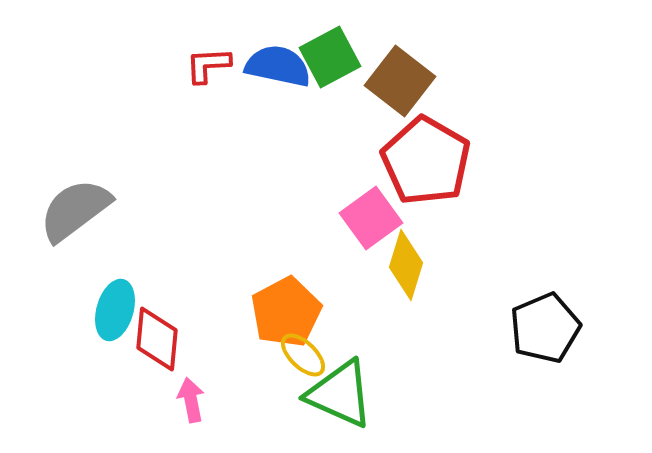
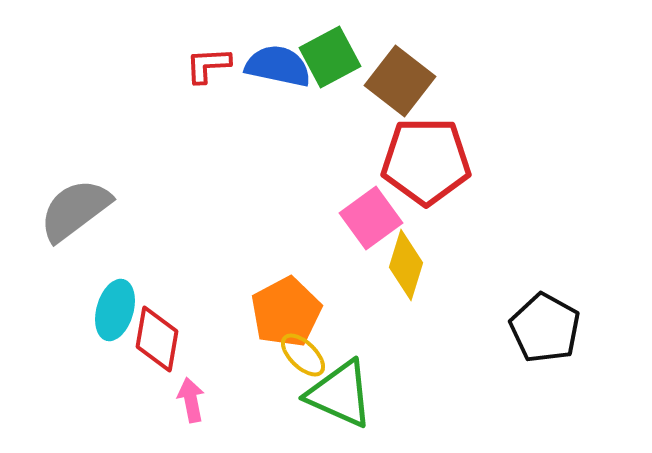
red pentagon: rotated 30 degrees counterclockwise
black pentagon: rotated 20 degrees counterclockwise
red diamond: rotated 4 degrees clockwise
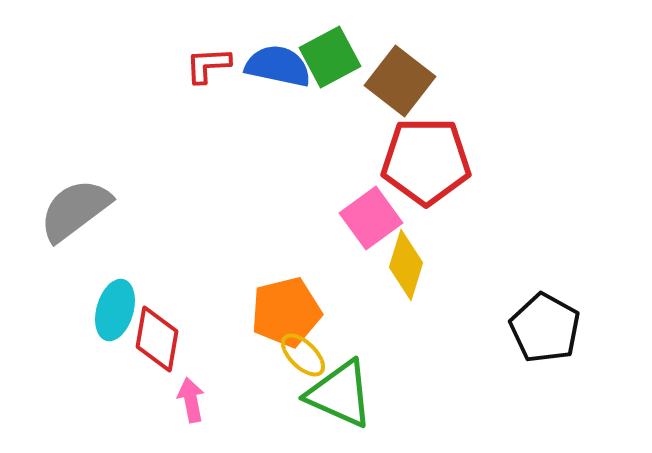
orange pentagon: rotated 14 degrees clockwise
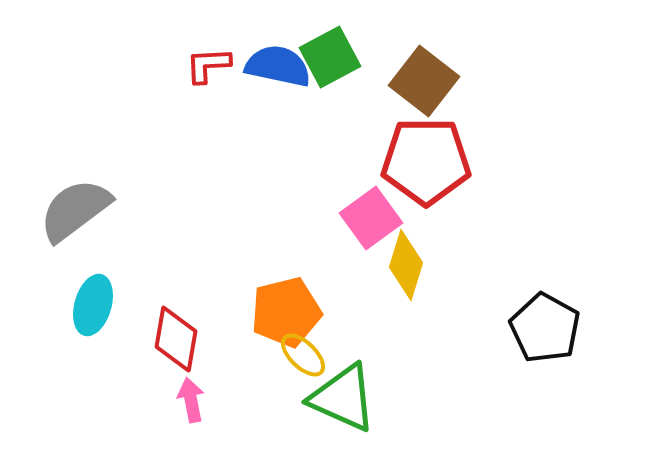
brown square: moved 24 px right
cyan ellipse: moved 22 px left, 5 px up
red diamond: moved 19 px right
green triangle: moved 3 px right, 4 px down
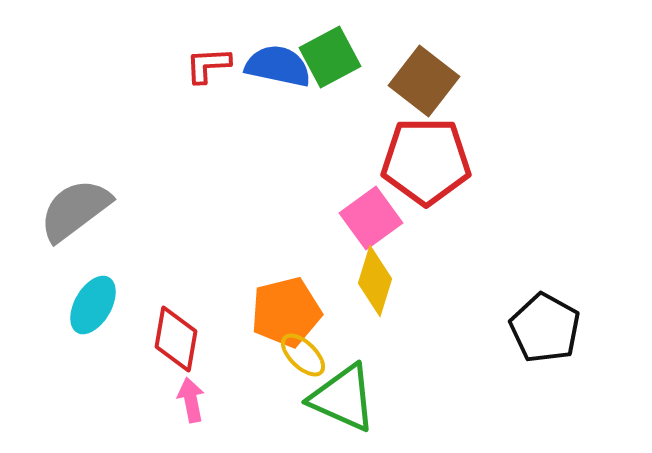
yellow diamond: moved 31 px left, 16 px down
cyan ellipse: rotated 14 degrees clockwise
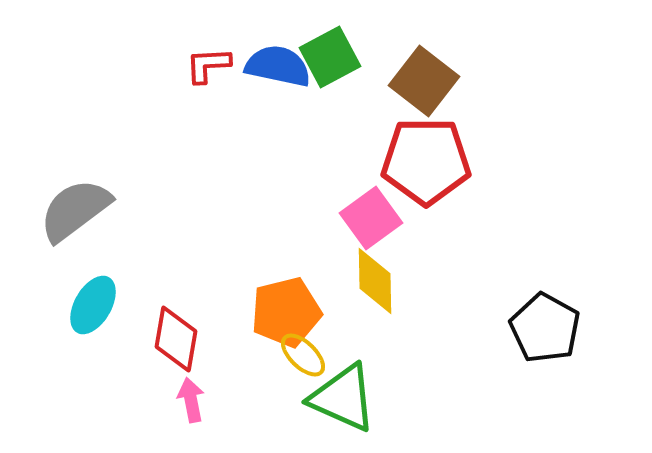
yellow diamond: rotated 18 degrees counterclockwise
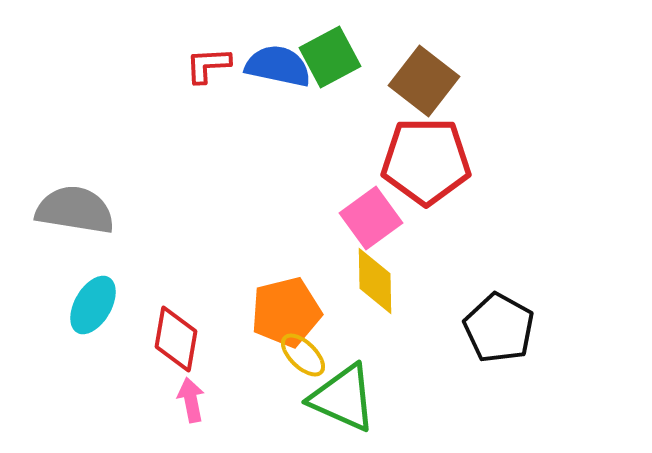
gray semicircle: rotated 46 degrees clockwise
black pentagon: moved 46 px left
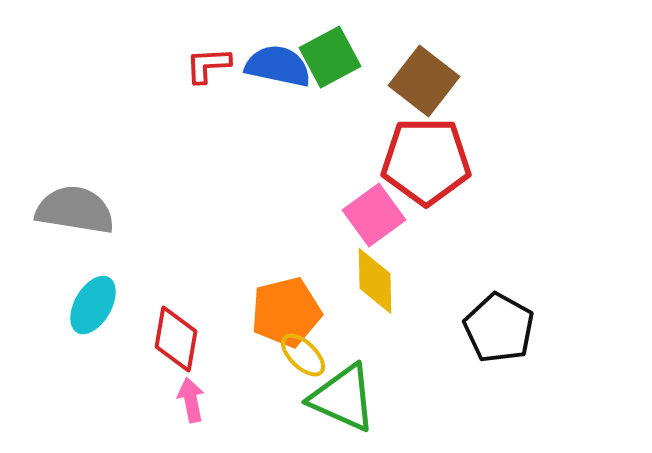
pink square: moved 3 px right, 3 px up
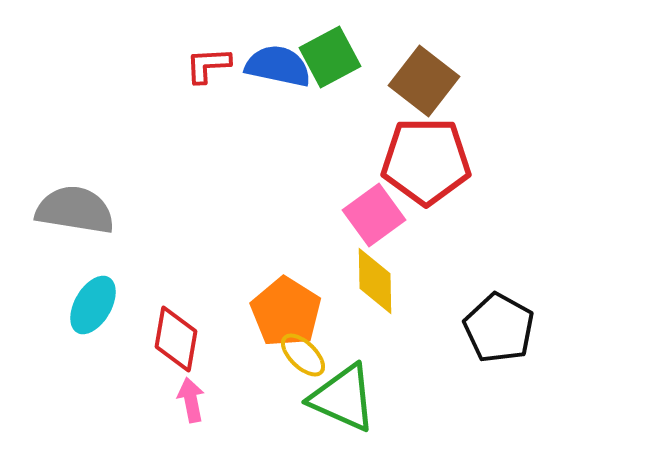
orange pentagon: rotated 26 degrees counterclockwise
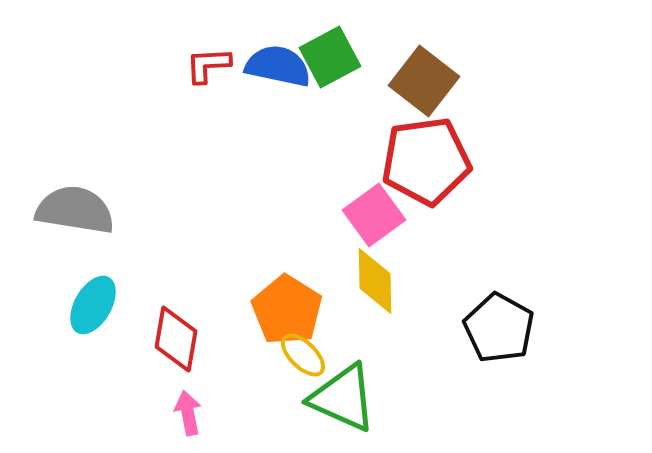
red pentagon: rotated 8 degrees counterclockwise
orange pentagon: moved 1 px right, 2 px up
pink arrow: moved 3 px left, 13 px down
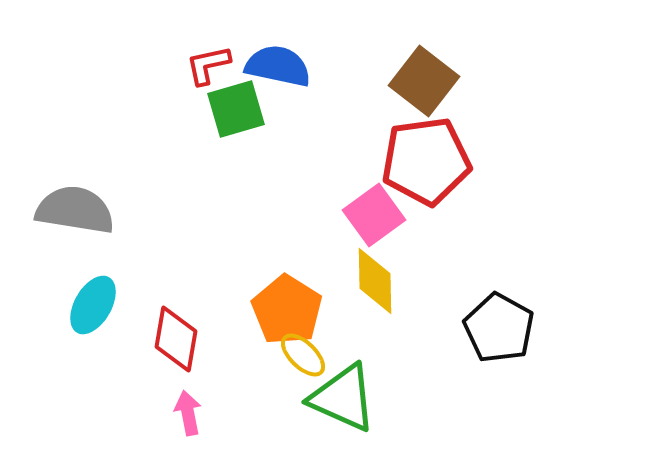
green square: moved 94 px left, 52 px down; rotated 12 degrees clockwise
red L-shape: rotated 9 degrees counterclockwise
